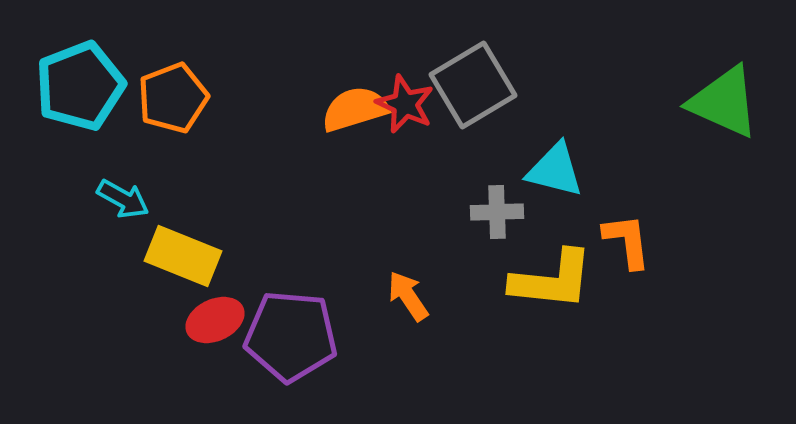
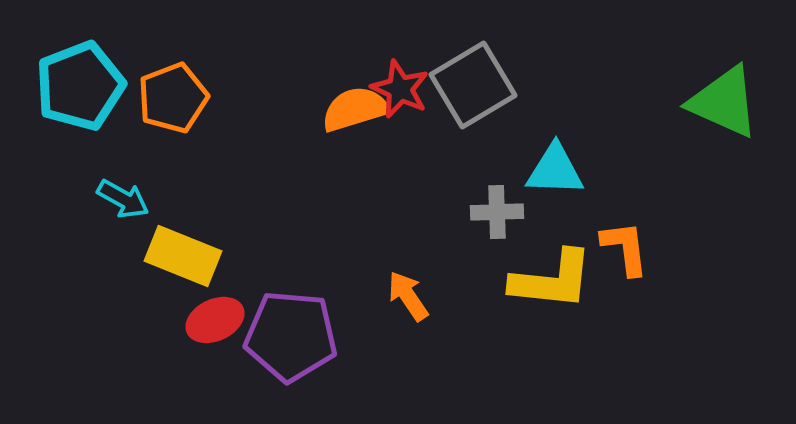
red star: moved 5 px left, 15 px up
cyan triangle: rotated 12 degrees counterclockwise
orange L-shape: moved 2 px left, 7 px down
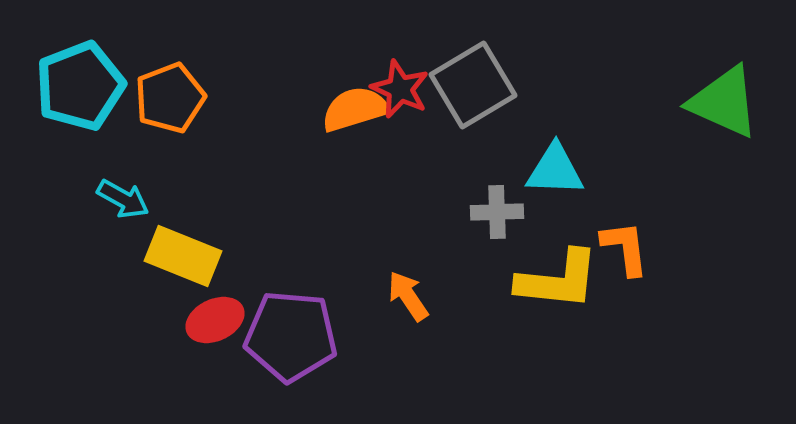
orange pentagon: moved 3 px left
yellow L-shape: moved 6 px right
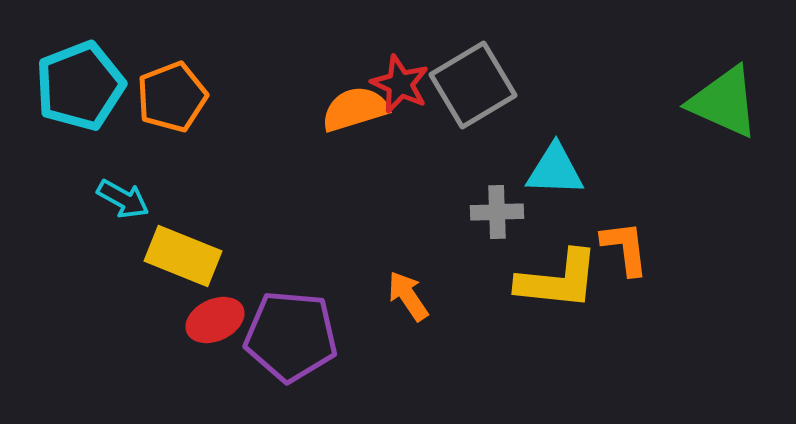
red star: moved 5 px up
orange pentagon: moved 2 px right, 1 px up
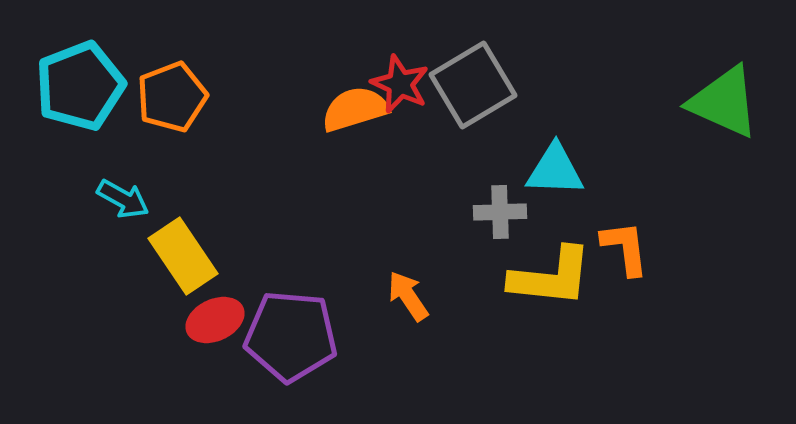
gray cross: moved 3 px right
yellow rectangle: rotated 34 degrees clockwise
yellow L-shape: moved 7 px left, 3 px up
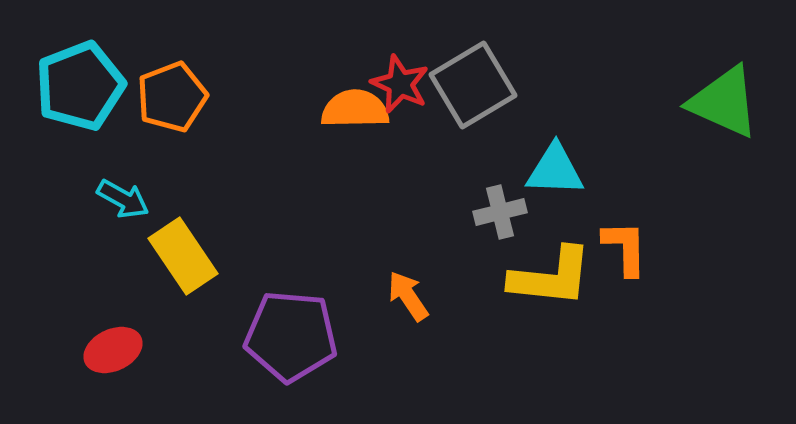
orange semicircle: rotated 16 degrees clockwise
gray cross: rotated 12 degrees counterclockwise
orange L-shape: rotated 6 degrees clockwise
red ellipse: moved 102 px left, 30 px down
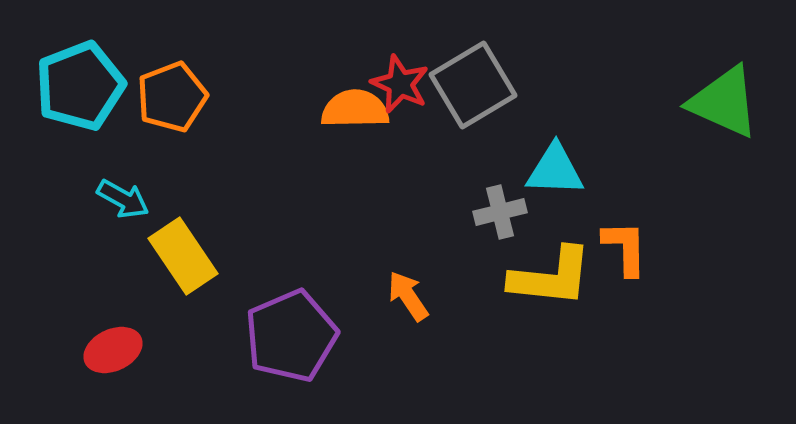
purple pentagon: rotated 28 degrees counterclockwise
